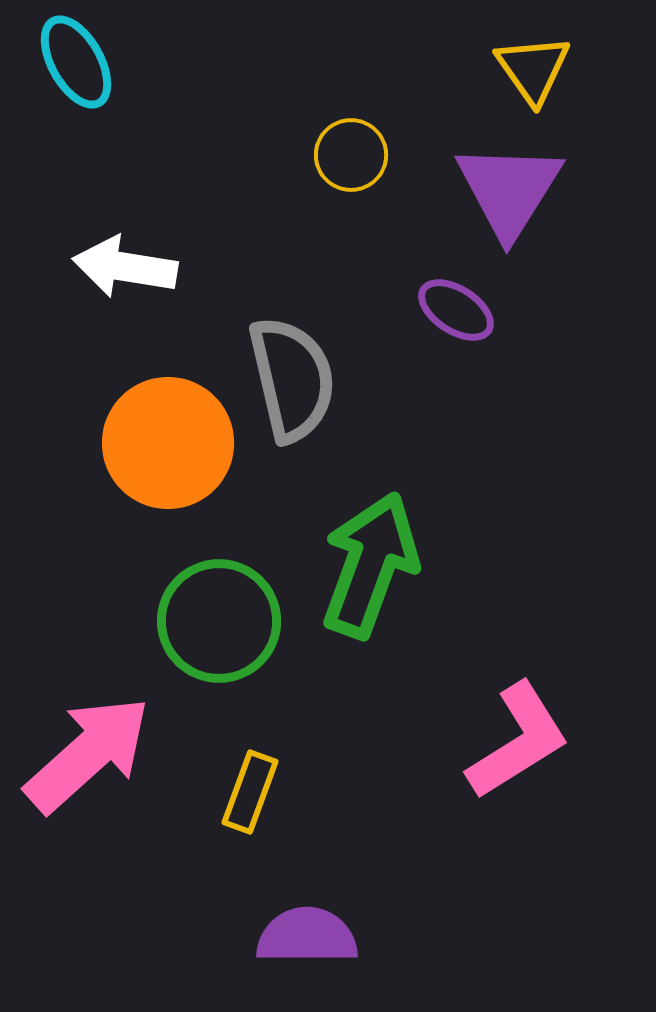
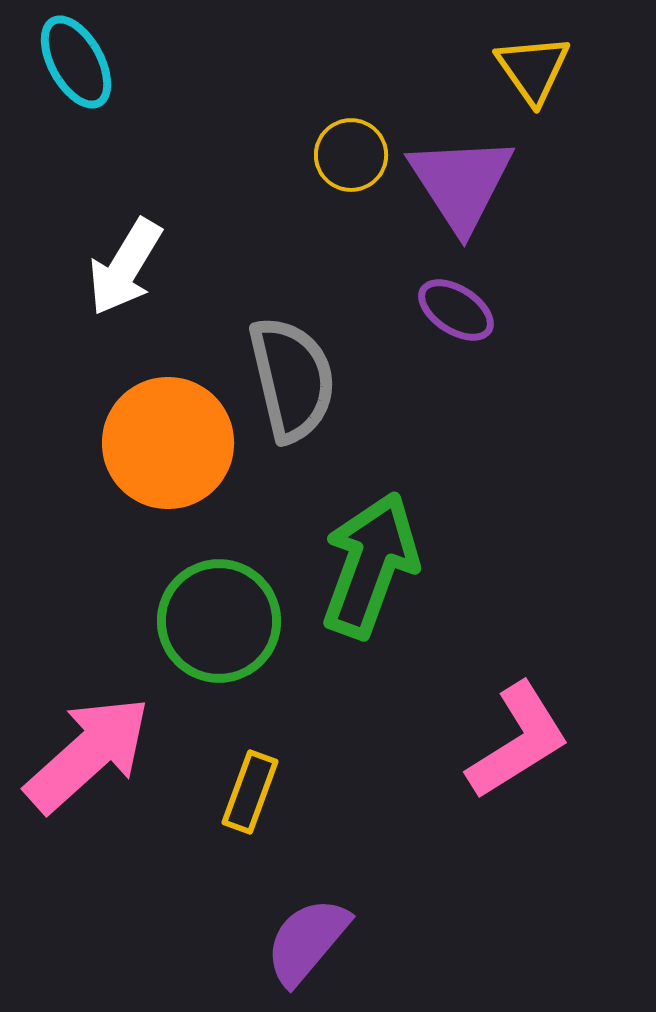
purple triangle: moved 48 px left, 7 px up; rotated 5 degrees counterclockwise
white arrow: rotated 68 degrees counterclockwise
purple semicircle: moved 5 px down; rotated 50 degrees counterclockwise
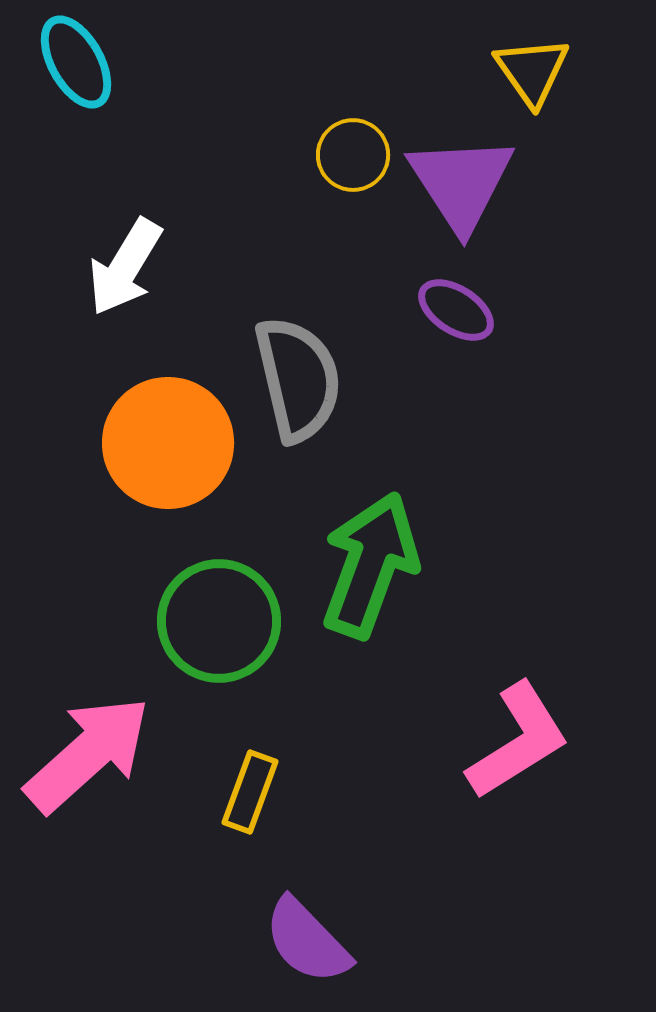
yellow triangle: moved 1 px left, 2 px down
yellow circle: moved 2 px right
gray semicircle: moved 6 px right
purple semicircle: rotated 84 degrees counterclockwise
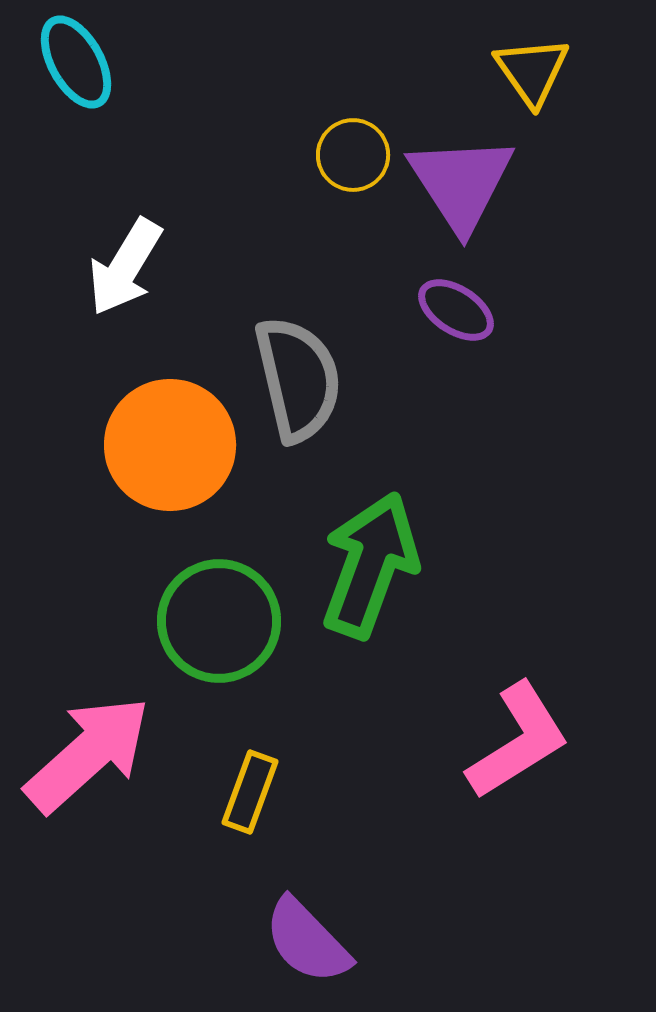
orange circle: moved 2 px right, 2 px down
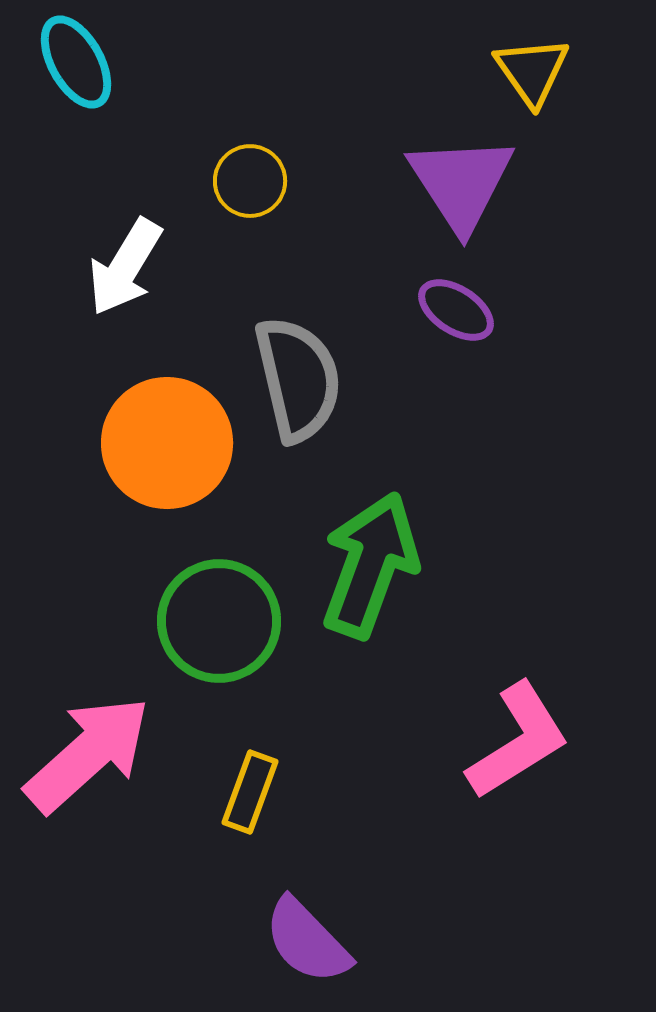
yellow circle: moved 103 px left, 26 px down
orange circle: moved 3 px left, 2 px up
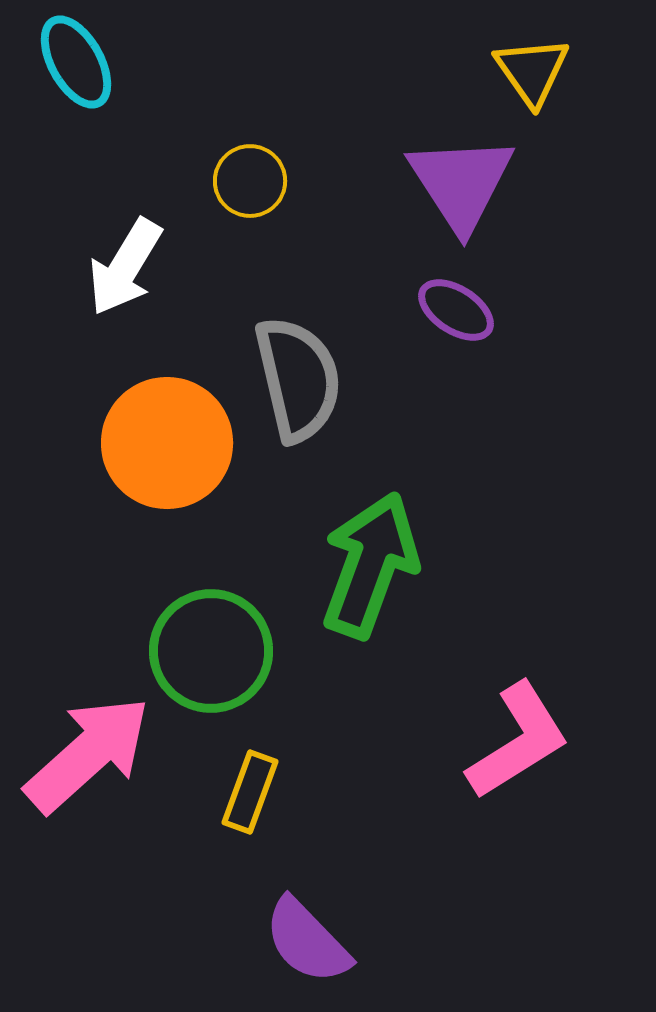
green circle: moved 8 px left, 30 px down
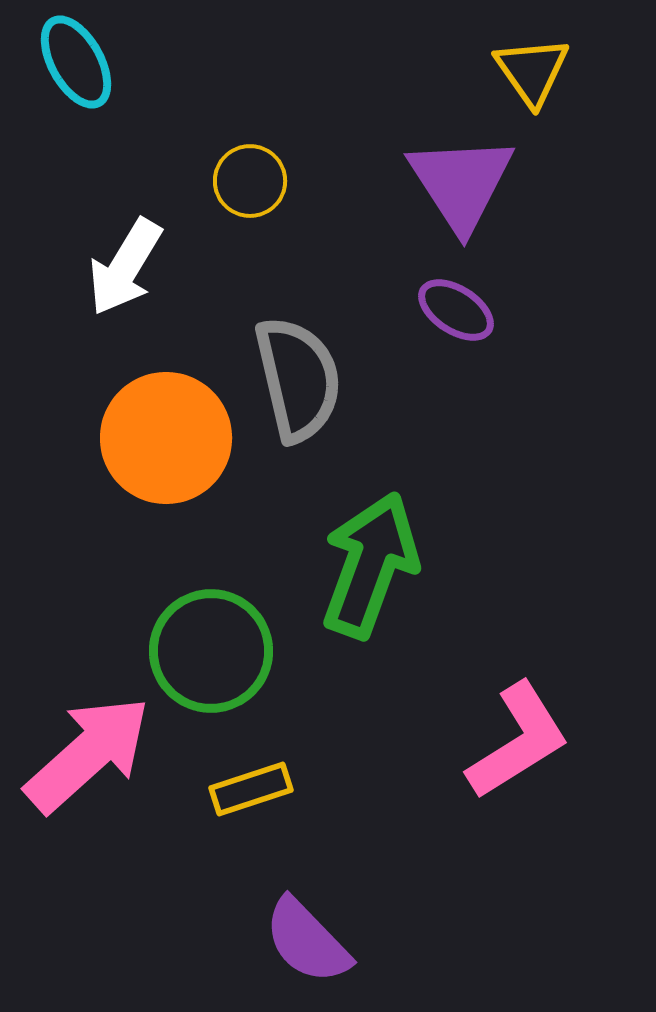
orange circle: moved 1 px left, 5 px up
yellow rectangle: moved 1 px right, 3 px up; rotated 52 degrees clockwise
